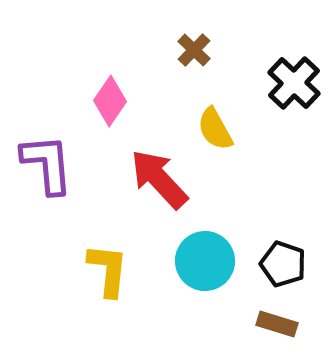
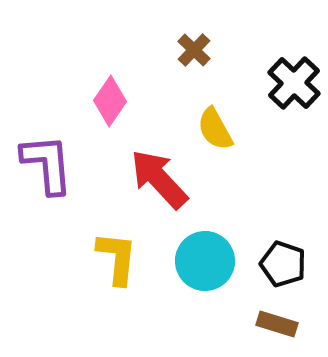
yellow L-shape: moved 9 px right, 12 px up
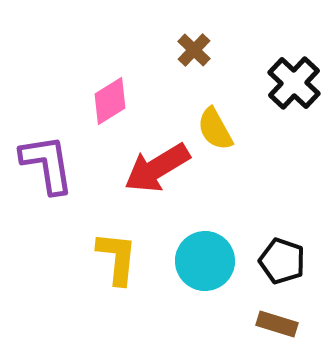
pink diamond: rotated 24 degrees clockwise
purple L-shape: rotated 4 degrees counterclockwise
red arrow: moved 2 px left, 11 px up; rotated 78 degrees counterclockwise
black pentagon: moved 1 px left, 3 px up
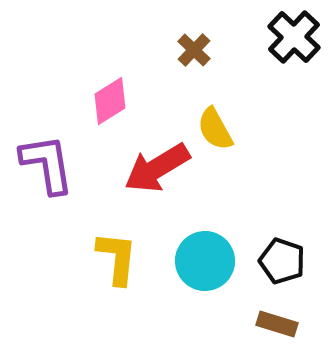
black cross: moved 46 px up
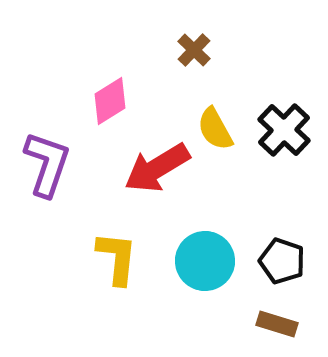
black cross: moved 10 px left, 93 px down
purple L-shape: rotated 28 degrees clockwise
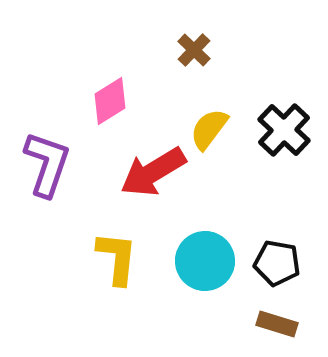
yellow semicircle: moved 6 px left; rotated 66 degrees clockwise
red arrow: moved 4 px left, 4 px down
black pentagon: moved 5 px left, 2 px down; rotated 9 degrees counterclockwise
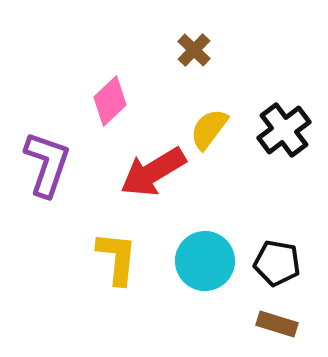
pink diamond: rotated 12 degrees counterclockwise
black cross: rotated 10 degrees clockwise
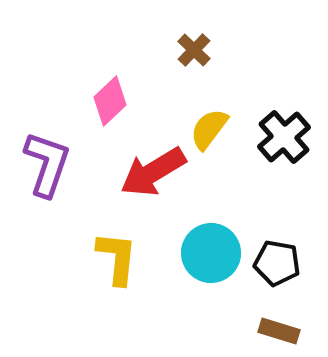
black cross: moved 7 px down; rotated 4 degrees counterclockwise
cyan circle: moved 6 px right, 8 px up
brown rectangle: moved 2 px right, 7 px down
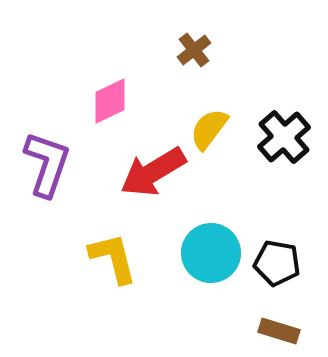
brown cross: rotated 8 degrees clockwise
pink diamond: rotated 18 degrees clockwise
yellow L-shape: moved 4 px left; rotated 20 degrees counterclockwise
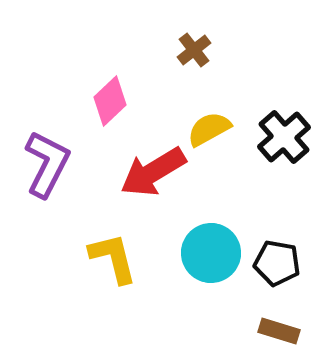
pink diamond: rotated 18 degrees counterclockwise
yellow semicircle: rotated 24 degrees clockwise
purple L-shape: rotated 8 degrees clockwise
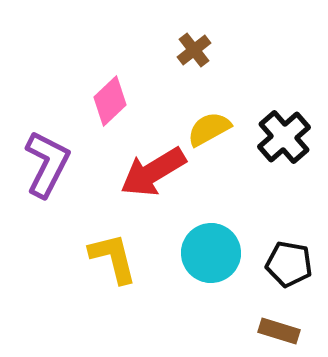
black pentagon: moved 12 px right, 1 px down
